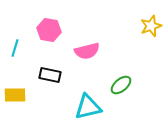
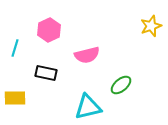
pink hexagon: rotated 25 degrees clockwise
pink semicircle: moved 4 px down
black rectangle: moved 4 px left, 2 px up
yellow rectangle: moved 3 px down
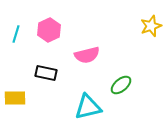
cyan line: moved 1 px right, 14 px up
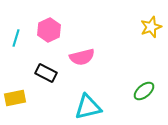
yellow star: moved 1 px down
cyan line: moved 4 px down
pink semicircle: moved 5 px left, 2 px down
black rectangle: rotated 15 degrees clockwise
green ellipse: moved 23 px right, 6 px down
yellow rectangle: rotated 10 degrees counterclockwise
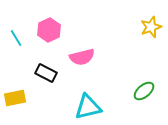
cyan line: rotated 48 degrees counterclockwise
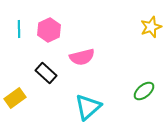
cyan line: moved 3 px right, 9 px up; rotated 30 degrees clockwise
black rectangle: rotated 15 degrees clockwise
yellow rectangle: rotated 25 degrees counterclockwise
cyan triangle: rotated 28 degrees counterclockwise
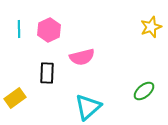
black rectangle: moved 1 px right; rotated 50 degrees clockwise
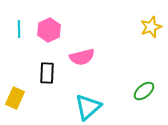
yellow rectangle: rotated 30 degrees counterclockwise
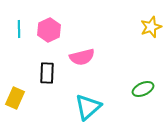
green ellipse: moved 1 px left, 2 px up; rotated 15 degrees clockwise
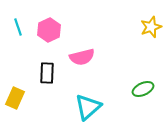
cyan line: moved 1 px left, 2 px up; rotated 18 degrees counterclockwise
